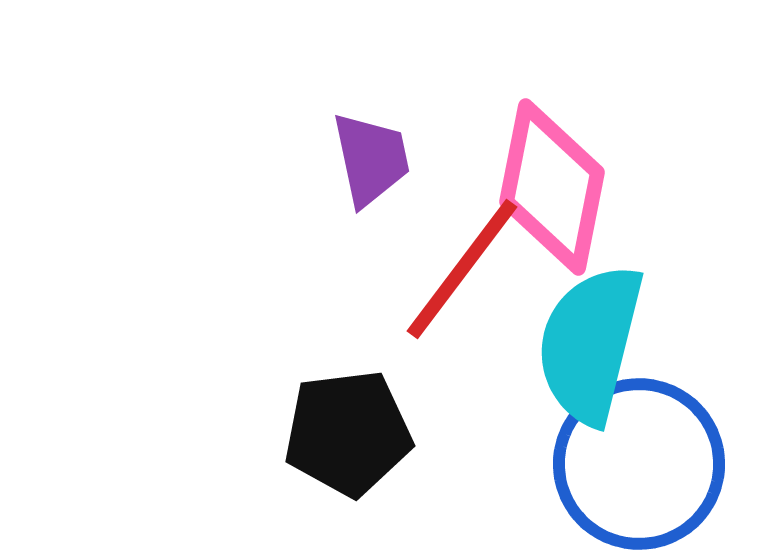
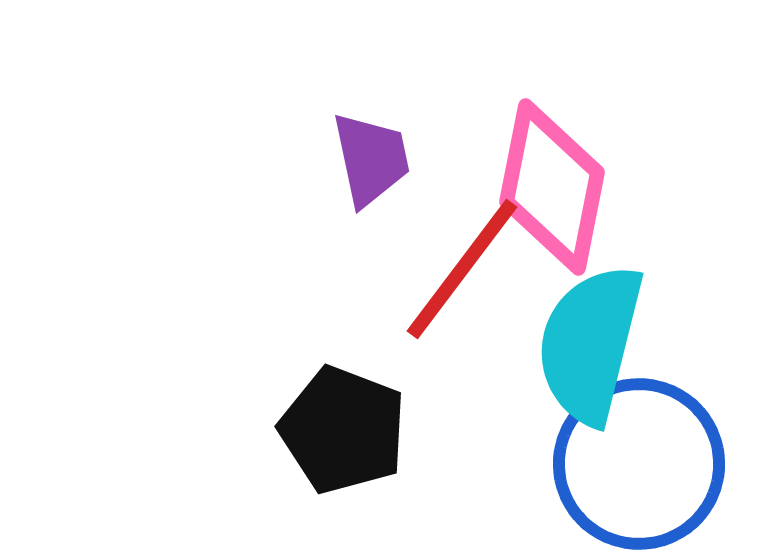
black pentagon: moved 5 px left, 3 px up; rotated 28 degrees clockwise
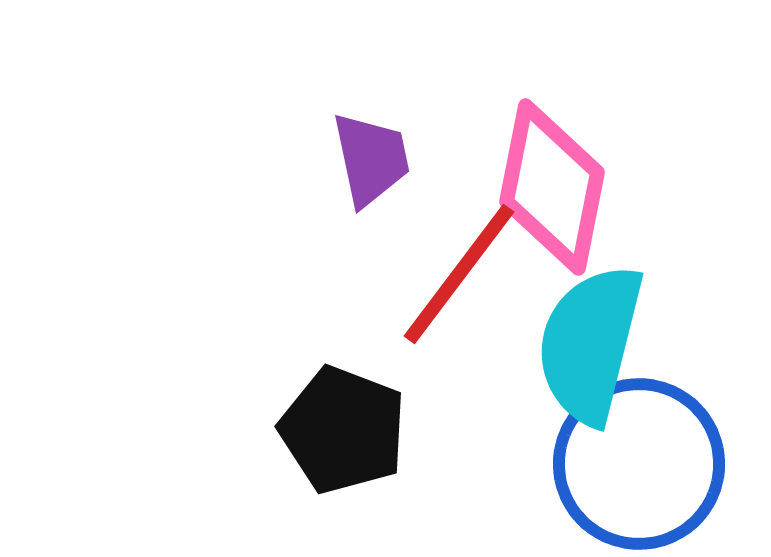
red line: moved 3 px left, 5 px down
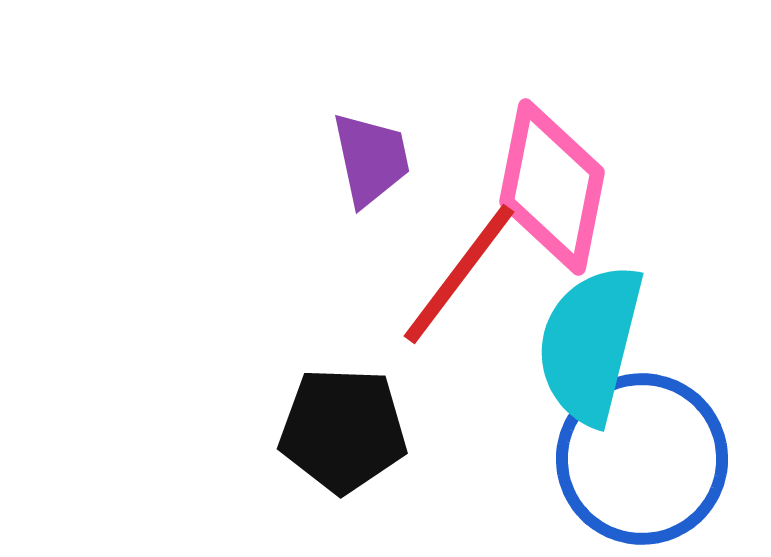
black pentagon: rotated 19 degrees counterclockwise
blue circle: moved 3 px right, 5 px up
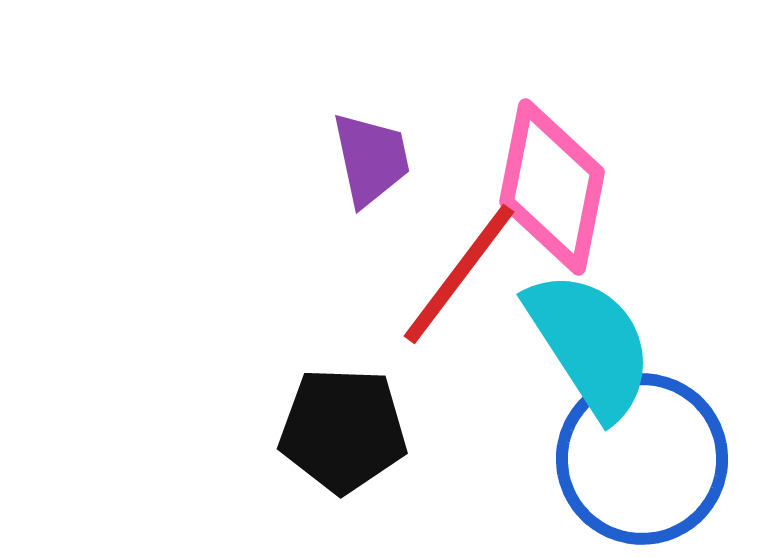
cyan semicircle: rotated 133 degrees clockwise
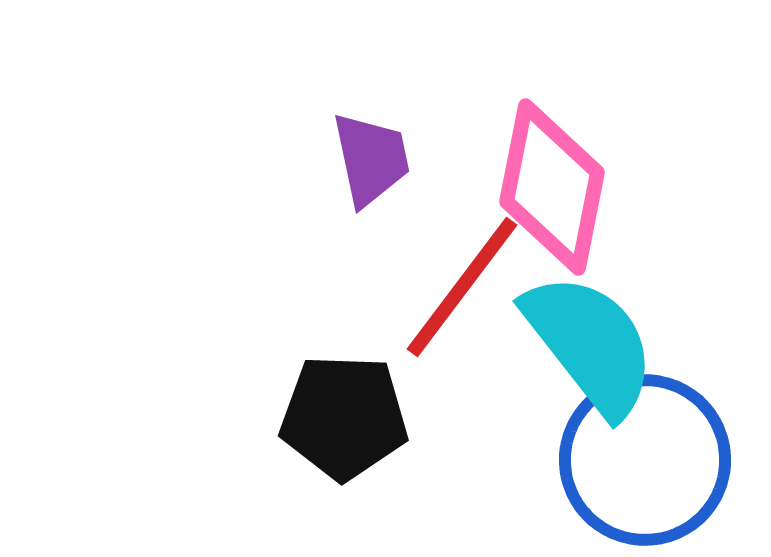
red line: moved 3 px right, 13 px down
cyan semicircle: rotated 5 degrees counterclockwise
black pentagon: moved 1 px right, 13 px up
blue circle: moved 3 px right, 1 px down
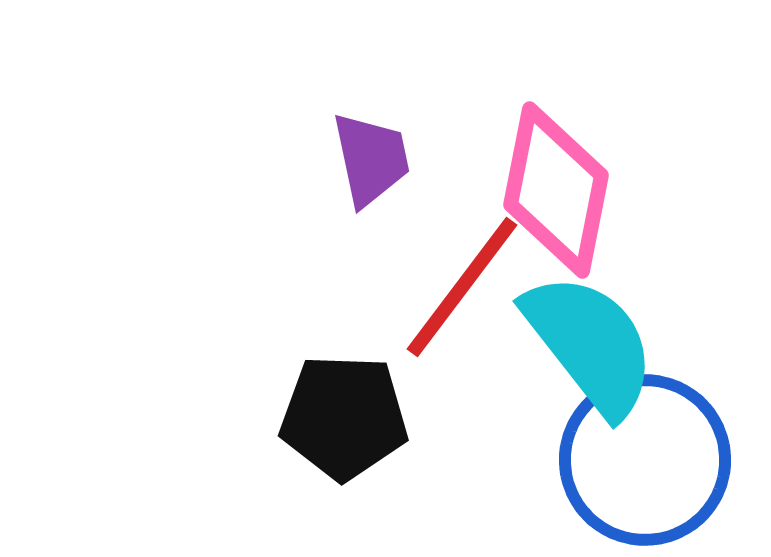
pink diamond: moved 4 px right, 3 px down
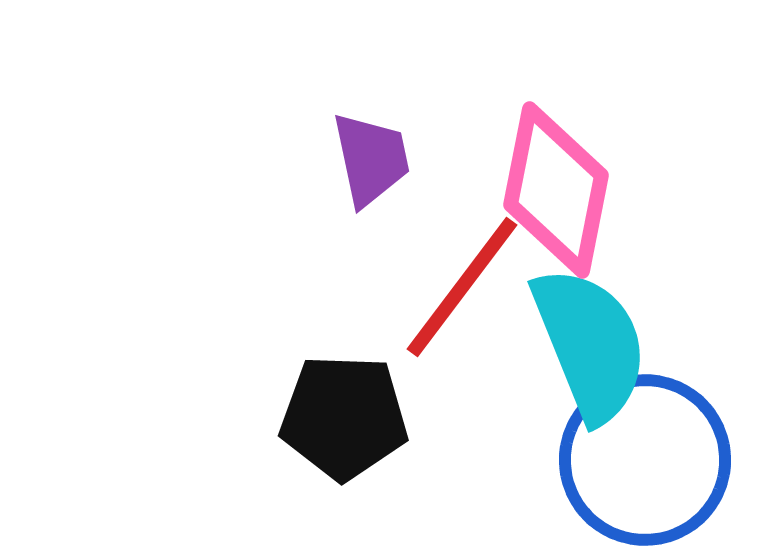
cyan semicircle: rotated 16 degrees clockwise
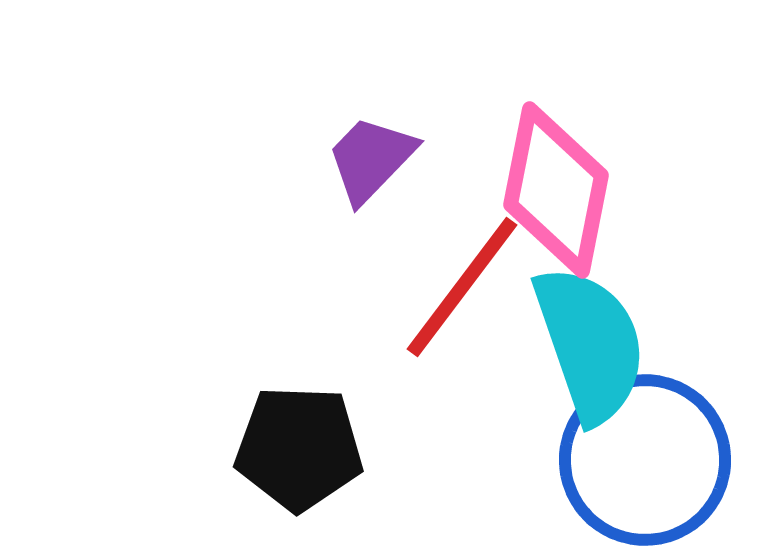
purple trapezoid: rotated 124 degrees counterclockwise
cyan semicircle: rotated 3 degrees clockwise
black pentagon: moved 45 px left, 31 px down
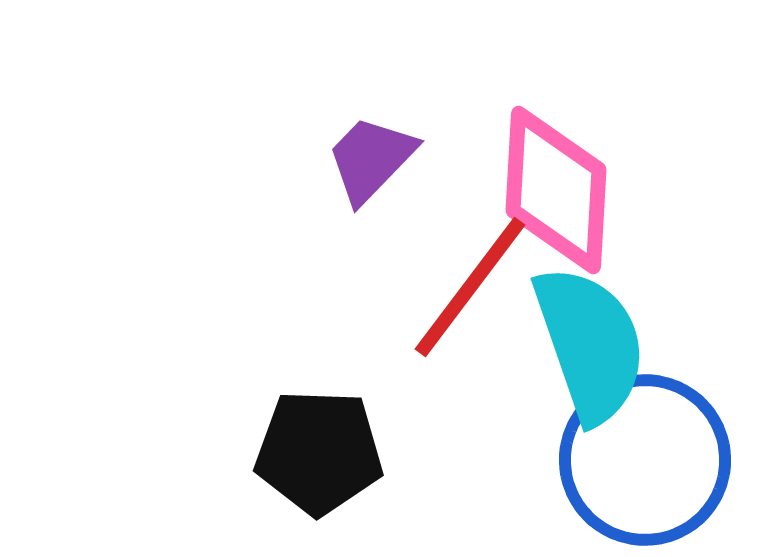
pink diamond: rotated 8 degrees counterclockwise
red line: moved 8 px right
black pentagon: moved 20 px right, 4 px down
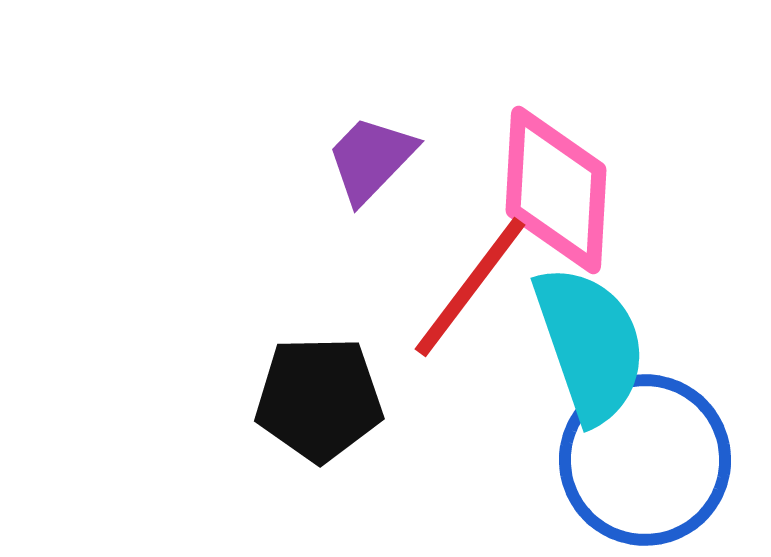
black pentagon: moved 53 px up; rotated 3 degrees counterclockwise
